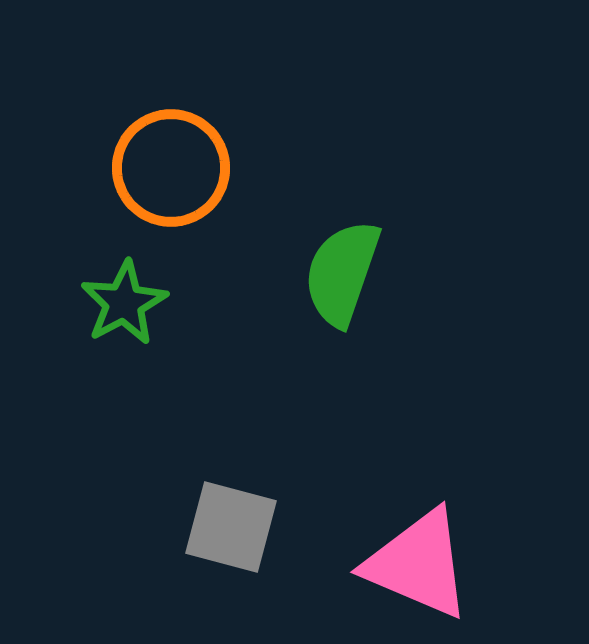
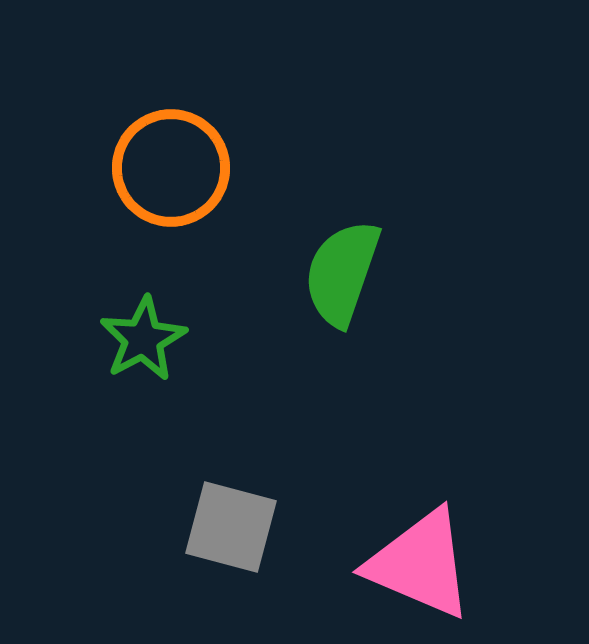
green star: moved 19 px right, 36 px down
pink triangle: moved 2 px right
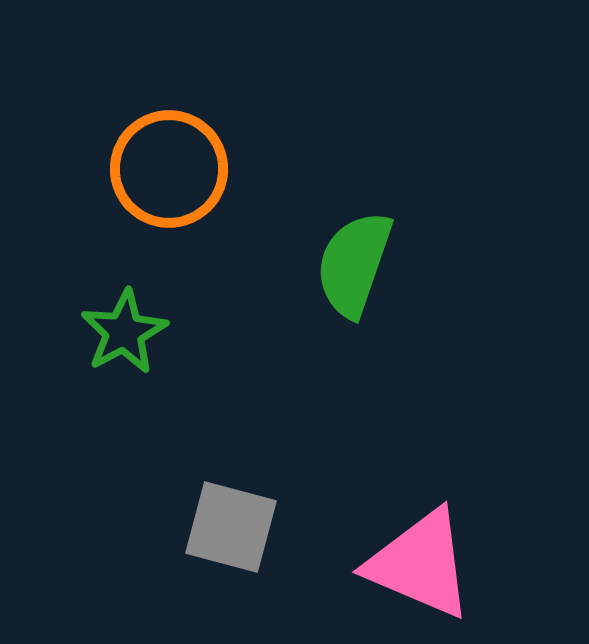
orange circle: moved 2 px left, 1 px down
green semicircle: moved 12 px right, 9 px up
green star: moved 19 px left, 7 px up
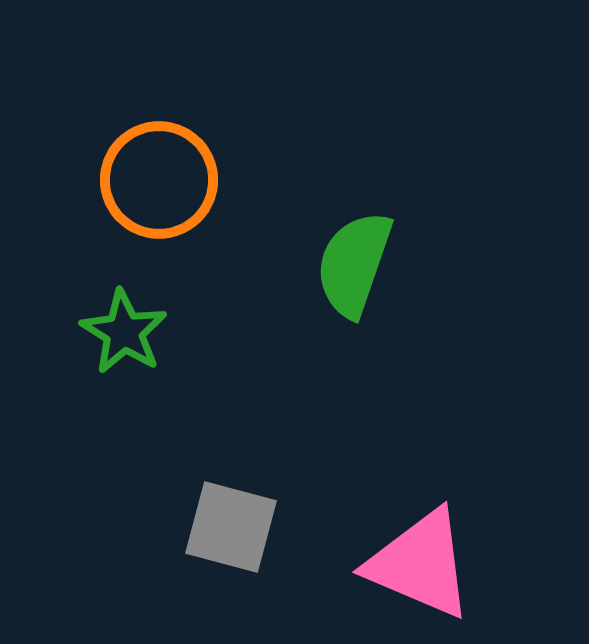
orange circle: moved 10 px left, 11 px down
green star: rotated 12 degrees counterclockwise
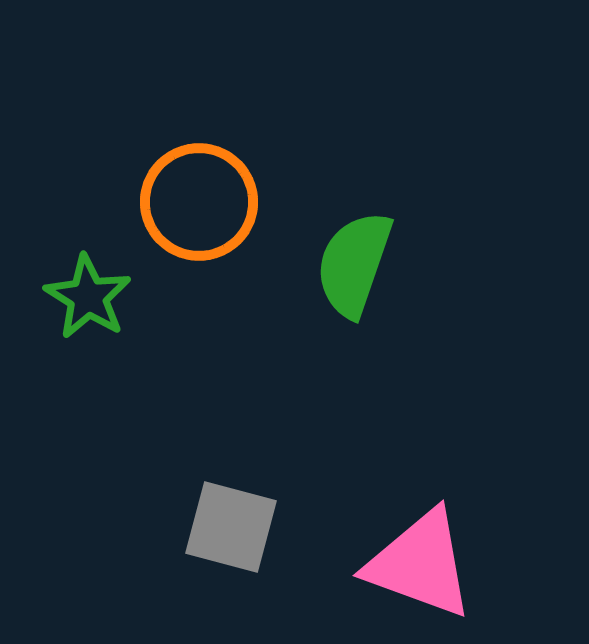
orange circle: moved 40 px right, 22 px down
green star: moved 36 px left, 35 px up
pink triangle: rotated 3 degrees counterclockwise
